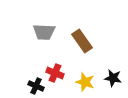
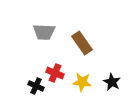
brown rectangle: moved 2 px down
black star: moved 1 px left, 4 px down; rotated 18 degrees clockwise
yellow star: moved 3 px left; rotated 12 degrees counterclockwise
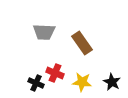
black cross: moved 3 px up
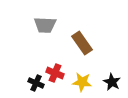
gray trapezoid: moved 1 px right, 7 px up
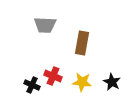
brown rectangle: rotated 45 degrees clockwise
red cross: moved 2 px left, 3 px down
black cross: moved 4 px left, 2 px down
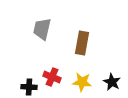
gray trapezoid: moved 3 px left, 4 px down; rotated 100 degrees clockwise
red cross: moved 1 px left, 1 px down
black cross: moved 3 px left, 2 px down; rotated 21 degrees counterclockwise
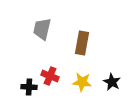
red cross: moved 2 px left, 1 px up
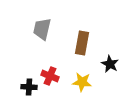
black star: moved 2 px left, 18 px up
